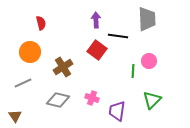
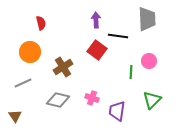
green line: moved 2 px left, 1 px down
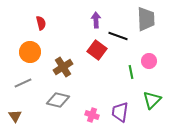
gray trapezoid: moved 1 px left
black line: rotated 12 degrees clockwise
green line: rotated 16 degrees counterclockwise
pink cross: moved 17 px down
purple trapezoid: moved 3 px right, 1 px down
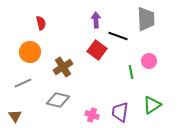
green triangle: moved 5 px down; rotated 12 degrees clockwise
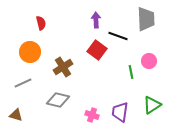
brown triangle: moved 1 px right, 1 px up; rotated 40 degrees counterclockwise
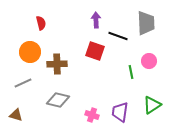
gray trapezoid: moved 4 px down
red square: moved 2 px left, 1 px down; rotated 18 degrees counterclockwise
brown cross: moved 6 px left, 3 px up; rotated 30 degrees clockwise
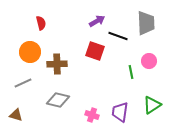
purple arrow: moved 1 px right, 1 px down; rotated 63 degrees clockwise
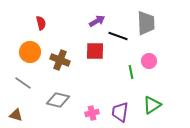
red square: rotated 18 degrees counterclockwise
brown cross: moved 3 px right, 4 px up; rotated 24 degrees clockwise
gray line: rotated 60 degrees clockwise
pink cross: moved 2 px up; rotated 32 degrees counterclockwise
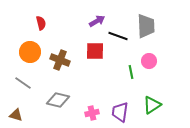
gray trapezoid: moved 3 px down
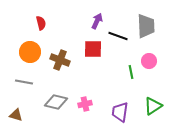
purple arrow: rotated 35 degrees counterclockwise
red square: moved 2 px left, 2 px up
gray line: moved 1 px right, 1 px up; rotated 24 degrees counterclockwise
gray diamond: moved 2 px left, 2 px down
green triangle: moved 1 px right, 1 px down
pink cross: moved 7 px left, 9 px up
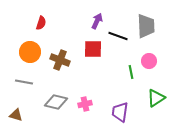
red semicircle: rotated 32 degrees clockwise
green triangle: moved 3 px right, 8 px up
